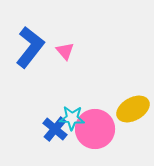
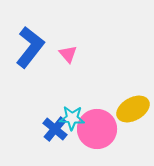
pink triangle: moved 3 px right, 3 px down
pink circle: moved 2 px right
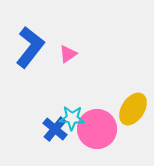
pink triangle: rotated 36 degrees clockwise
yellow ellipse: rotated 28 degrees counterclockwise
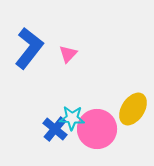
blue L-shape: moved 1 px left, 1 px down
pink triangle: rotated 12 degrees counterclockwise
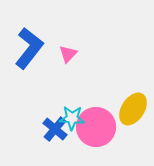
pink circle: moved 1 px left, 2 px up
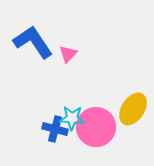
blue L-shape: moved 4 px right, 6 px up; rotated 72 degrees counterclockwise
blue cross: rotated 25 degrees counterclockwise
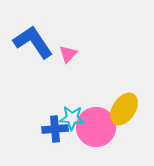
yellow ellipse: moved 9 px left
blue cross: rotated 20 degrees counterclockwise
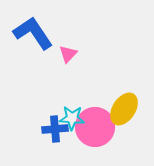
blue L-shape: moved 9 px up
pink circle: moved 1 px left
